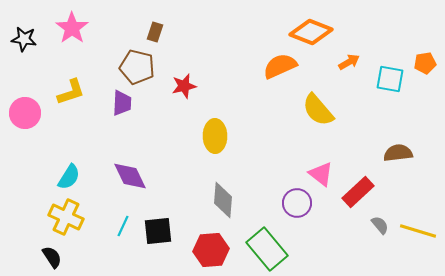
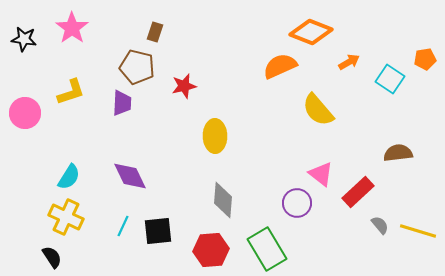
orange pentagon: moved 4 px up
cyan square: rotated 24 degrees clockwise
green rectangle: rotated 9 degrees clockwise
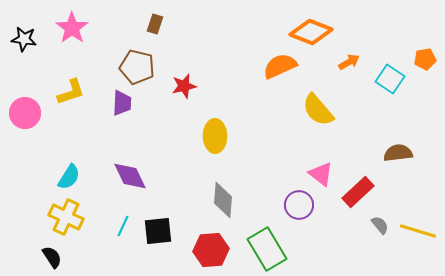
brown rectangle: moved 8 px up
purple circle: moved 2 px right, 2 px down
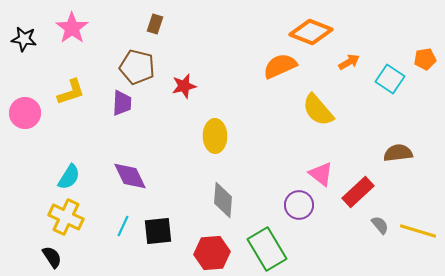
red hexagon: moved 1 px right, 3 px down
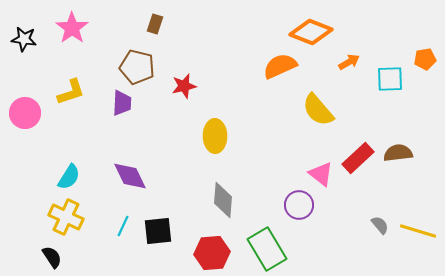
cyan square: rotated 36 degrees counterclockwise
red rectangle: moved 34 px up
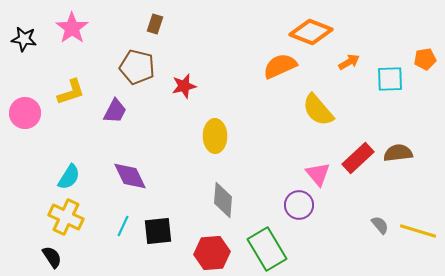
purple trapezoid: moved 7 px left, 8 px down; rotated 24 degrees clockwise
pink triangle: moved 3 px left; rotated 12 degrees clockwise
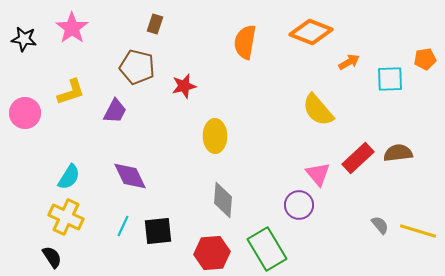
orange semicircle: moved 35 px left, 24 px up; rotated 56 degrees counterclockwise
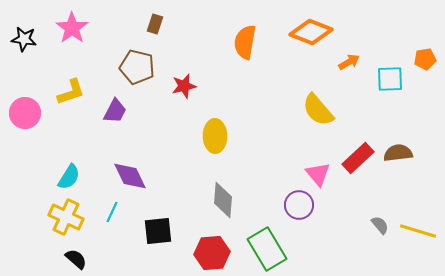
cyan line: moved 11 px left, 14 px up
black semicircle: moved 24 px right, 2 px down; rotated 15 degrees counterclockwise
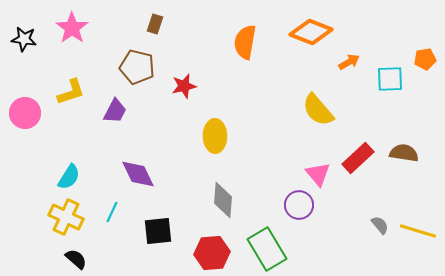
brown semicircle: moved 6 px right; rotated 16 degrees clockwise
purple diamond: moved 8 px right, 2 px up
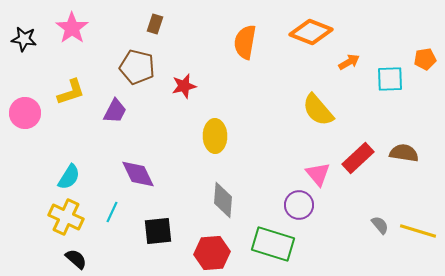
green rectangle: moved 6 px right, 5 px up; rotated 42 degrees counterclockwise
